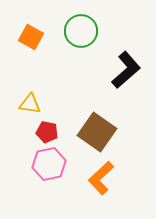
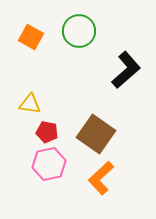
green circle: moved 2 px left
brown square: moved 1 px left, 2 px down
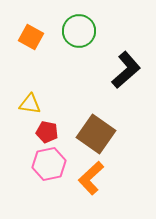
orange L-shape: moved 10 px left
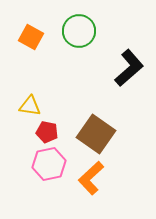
black L-shape: moved 3 px right, 2 px up
yellow triangle: moved 2 px down
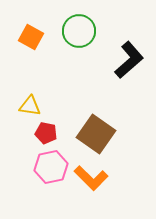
black L-shape: moved 8 px up
red pentagon: moved 1 px left, 1 px down
pink hexagon: moved 2 px right, 3 px down
orange L-shape: rotated 92 degrees counterclockwise
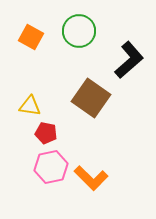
brown square: moved 5 px left, 36 px up
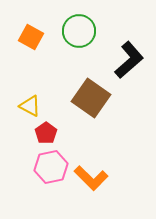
yellow triangle: rotated 20 degrees clockwise
red pentagon: rotated 25 degrees clockwise
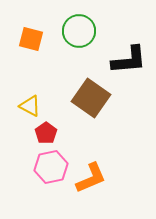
orange square: moved 2 px down; rotated 15 degrees counterclockwise
black L-shape: rotated 36 degrees clockwise
orange L-shape: rotated 68 degrees counterclockwise
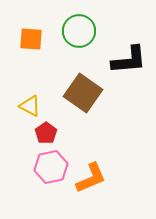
orange square: rotated 10 degrees counterclockwise
brown square: moved 8 px left, 5 px up
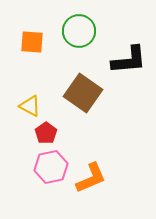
orange square: moved 1 px right, 3 px down
